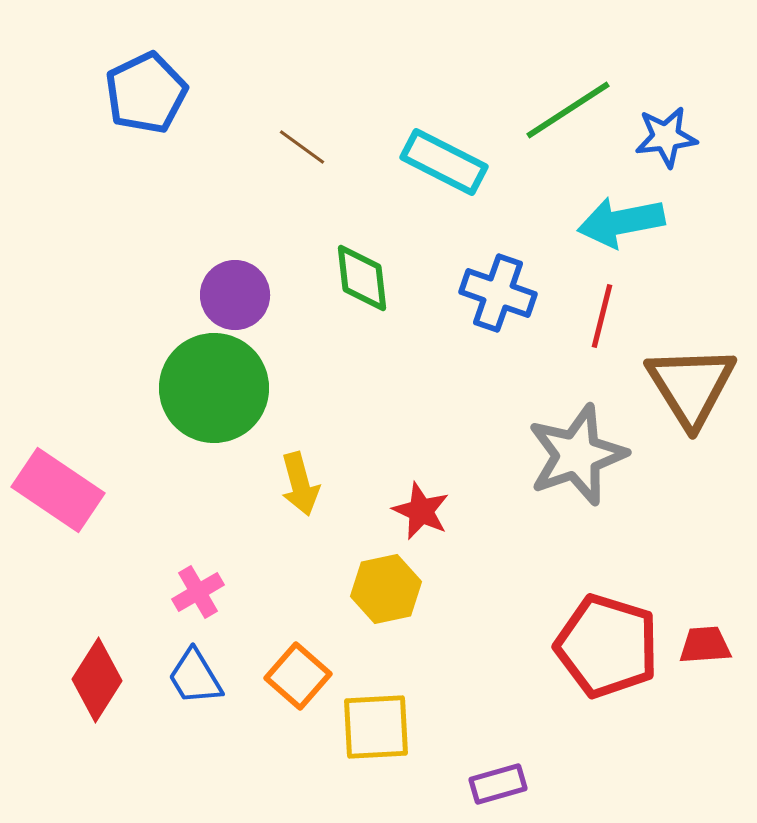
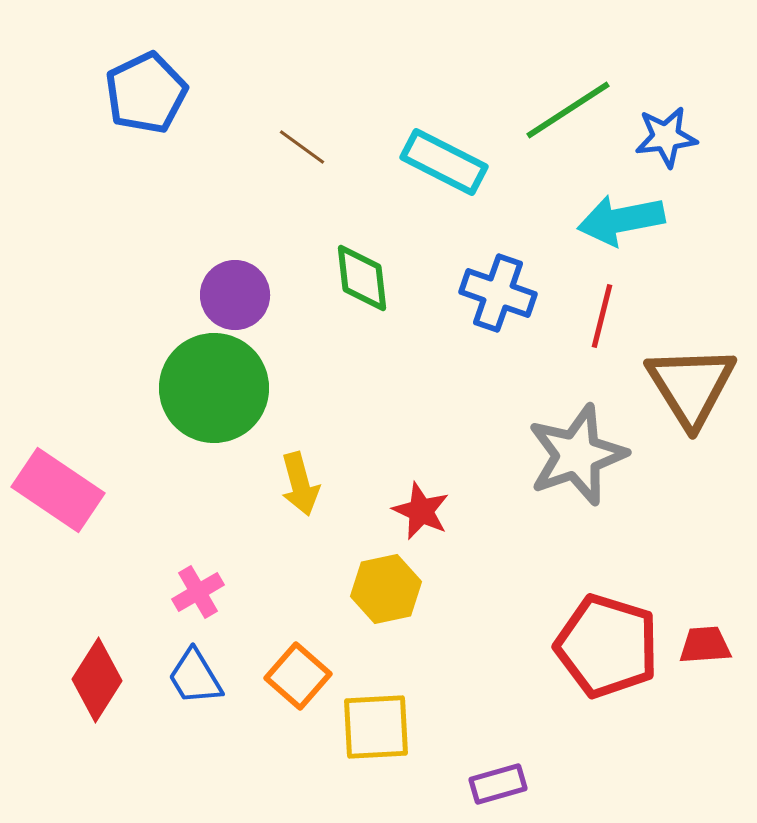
cyan arrow: moved 2 px up
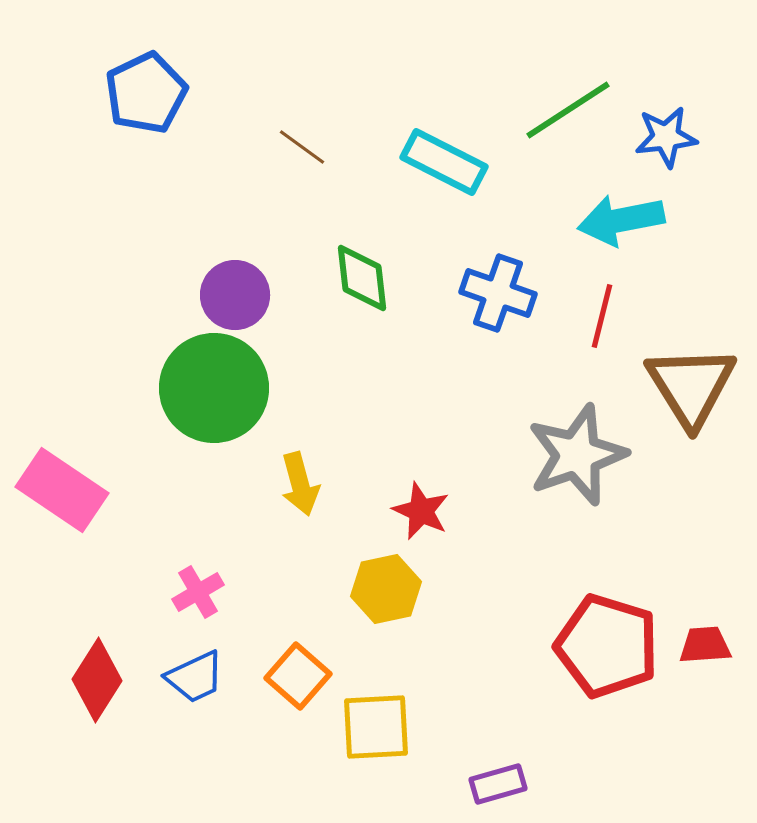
pink rectangle: moved 4 px right
blue trapezoid: rotated 84 degrees counterclockwise
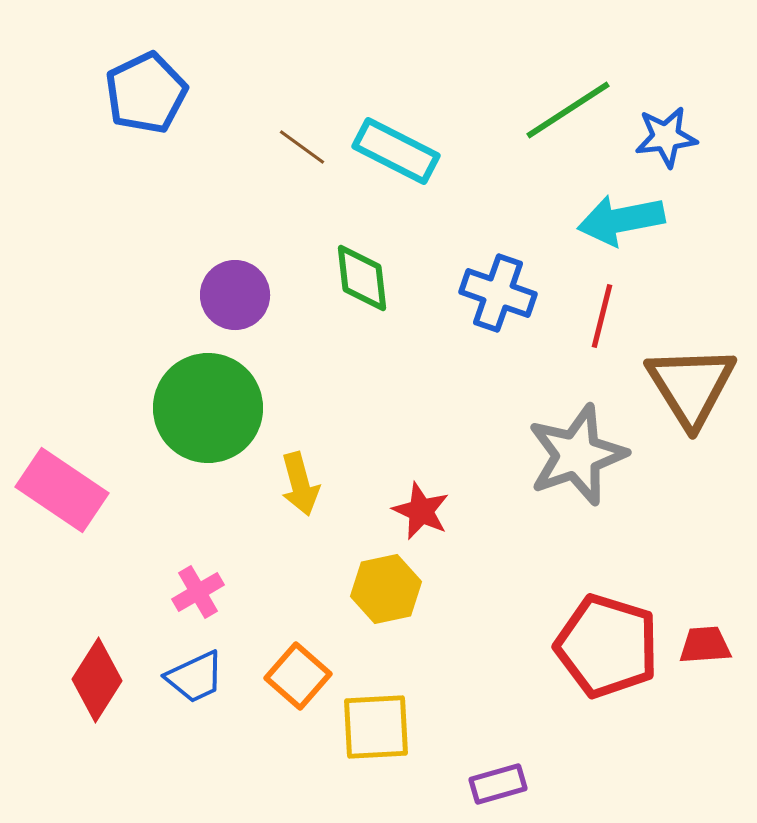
cyan rectangle: moved 48 px left, 11 px up
green circle: moved 6 px left, 20 px down
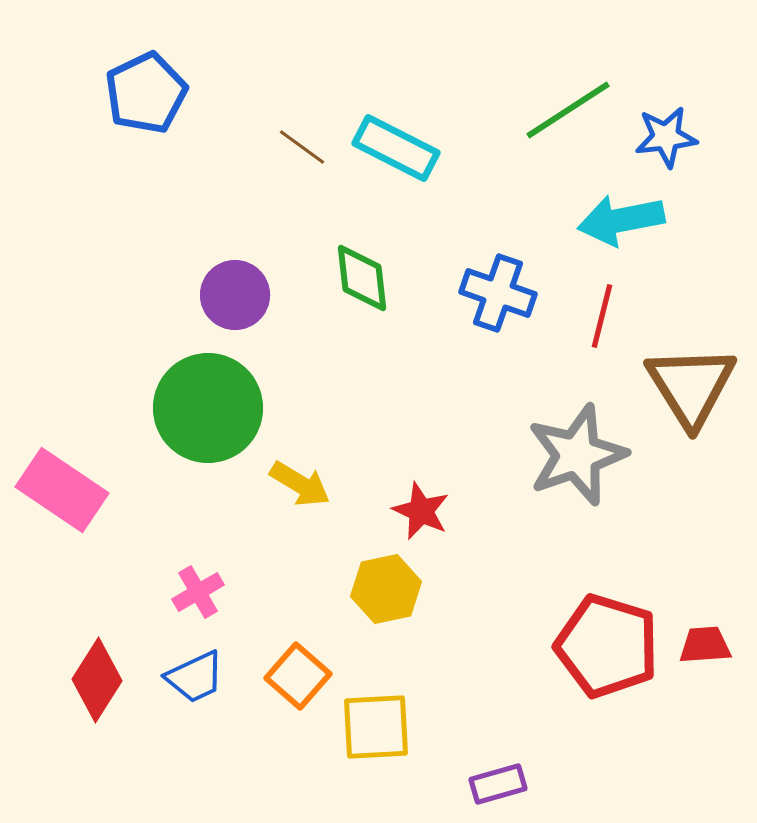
cyan rectangle: moved 3 px up
yellow arrow: rotated 44 degrees counterclockwise
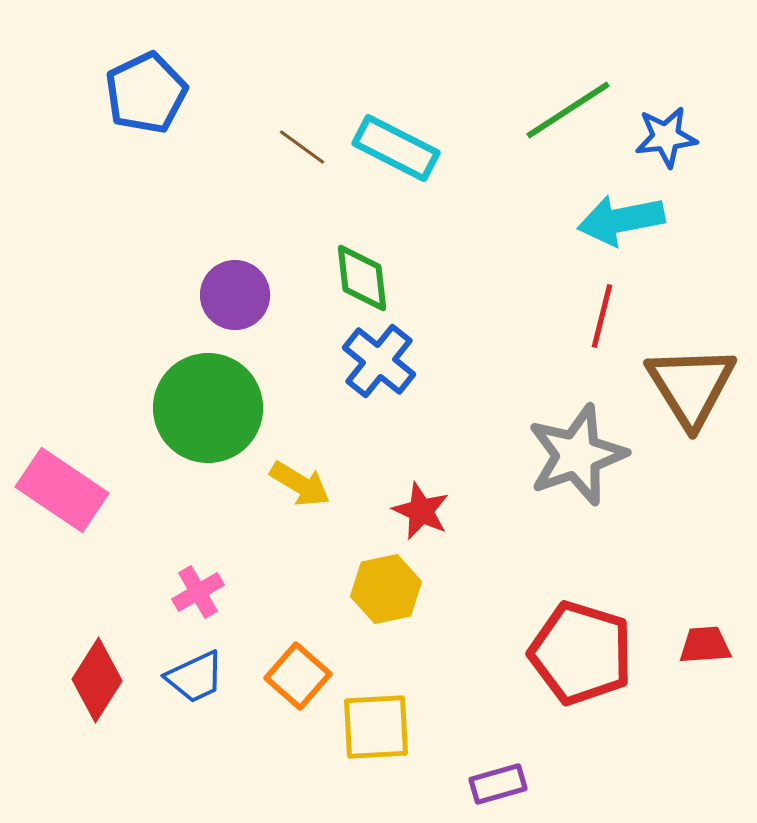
blue cross: moved 119 px left, 68 px down; rotated 20 degrees clockwise
red pentagon: moved 26 px left, 7 px down
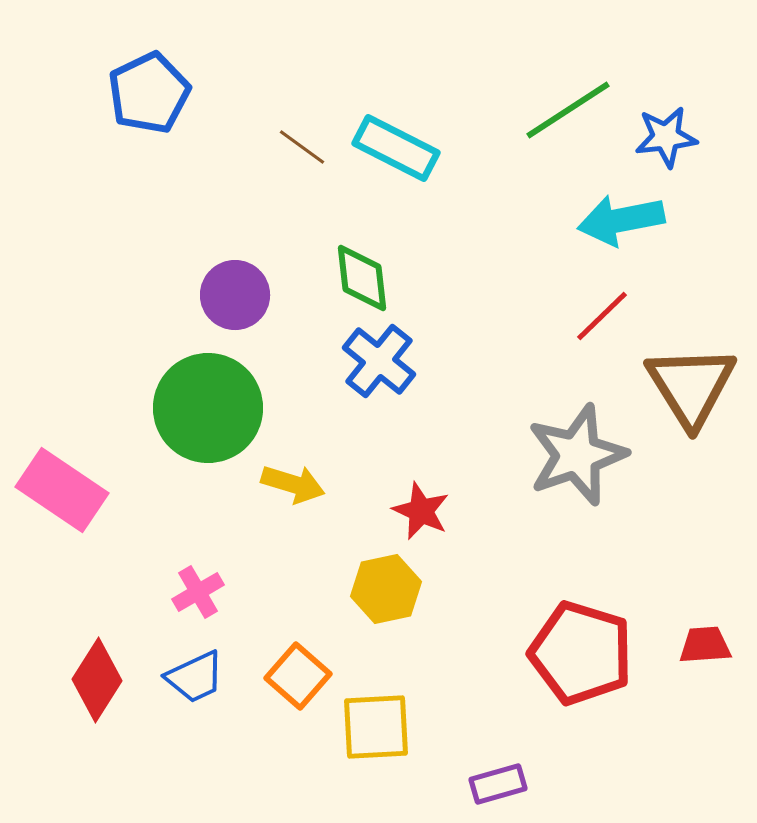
blue pentagon: moved 3 px right
red line: rotated 32 degrees clockwise
yellow arrow: moved 7 px left; rotated 14 degrees counterclockwise
